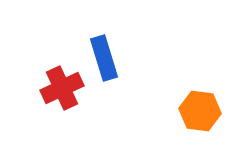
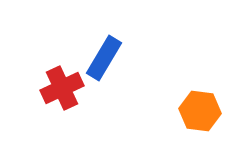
blue rectangle: rotated 48 degrees clockwise
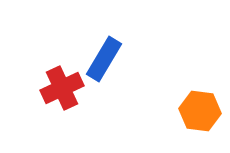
blue rectangle: moved 1 px down
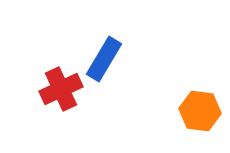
red cross: moved 1 px left, 1 px down
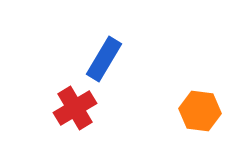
red cross: moved 14 px right, 19 px down; rotated 6 degrees counterclockwise
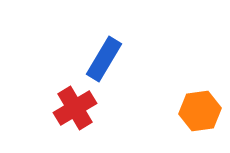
orange hexagon: rotated 15 degrees counterclockwise
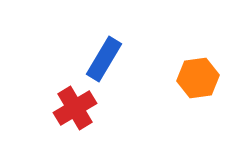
orange hexagon: moved 2 px left, 33 px up
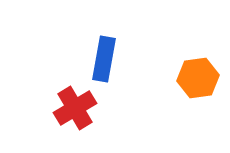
blue rectangle: rotated 21 degrees counterclockwise
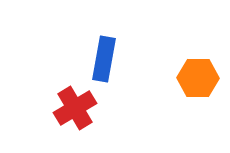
orange hexagon: rotated 9 degrees clockwise
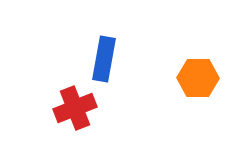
red cross: rotated 9 degrees clockwise
